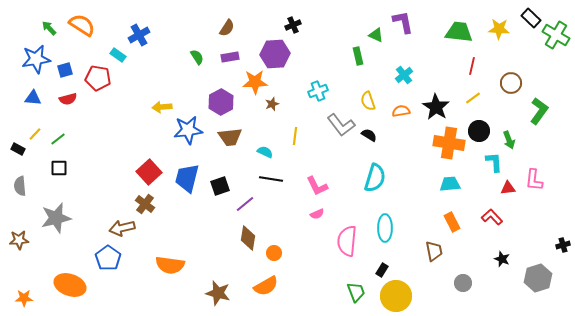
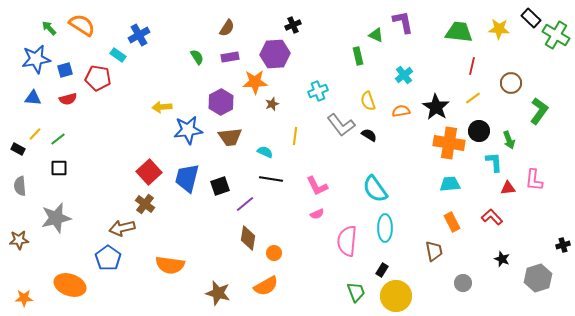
cyan semicircle at (375, 178): moved 11 px down; rotated 128 degrees clockwise
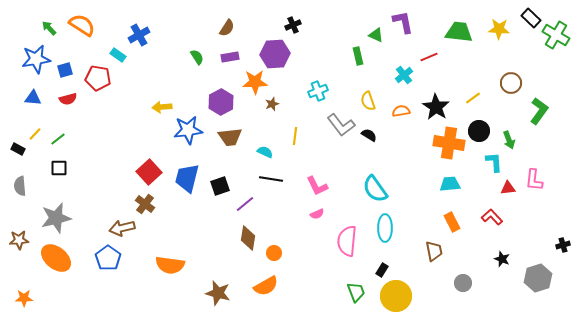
red line at (472, 66): moved 43 px left, 9 px up; rotated 54 degrees clockwise
orange ellipse at (70, 285): moved 14 px left, 27 px up; rotated 20 degrees clockwise
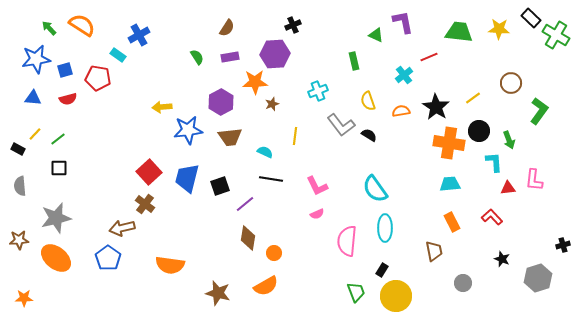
green rectangle at (358, 56): moved 4 px left, 5 px down
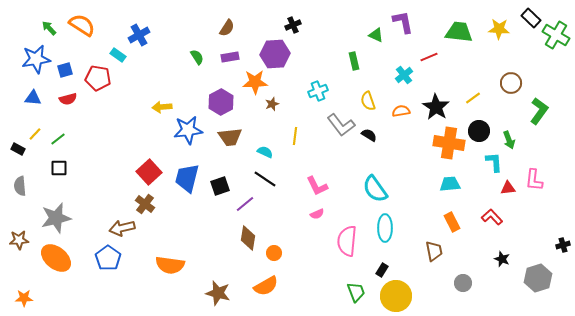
black line at (271, 179): moved 6 px left; rotated 25 degrees clockwise
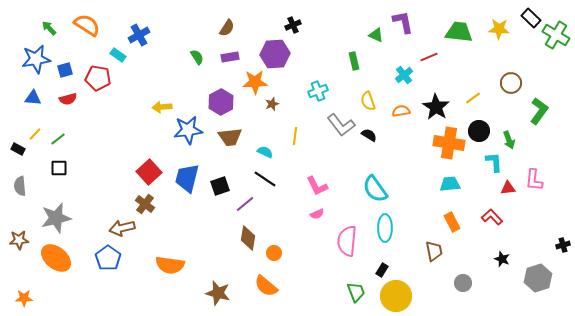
orange semicircle at (82, 25): moved 5 px right
orange semicircle at (266, 286): rotated 70 degrees clockwise
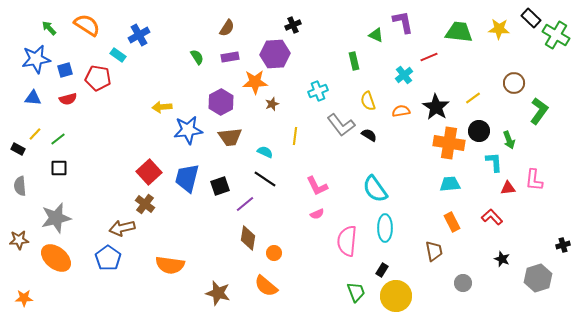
brown circle at (511, 83): moved 3 px right
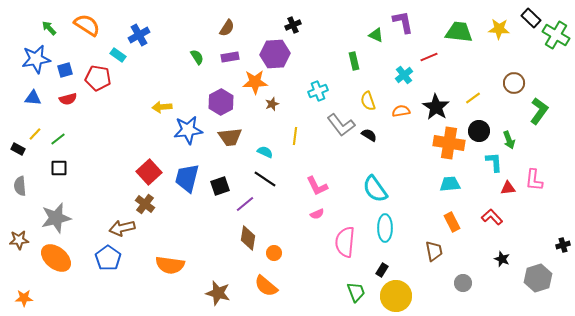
pink semicircle at (347, 241): moved 2 px left, 1 px down
